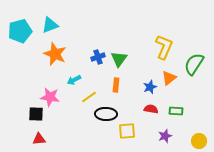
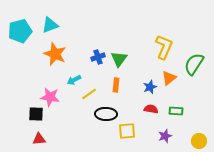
yellow line: moved 3 px up
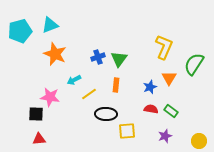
orange triangle: rotated 21 degrees counterclockwise
green rectangle: moved 5 px left; rotated 32 degrees clockwise
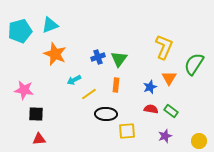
pink star: moved 26 px left, 7 px up
